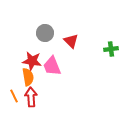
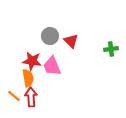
gray circle: moved 5 px right, 3 px down
orange semicircle: moved 1 px down
orange line: rotated 24 degrees counterclockwise
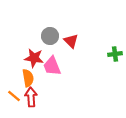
green cross: moved 4 px right, 5 px down
red star: moved 2 px right, 3 px up
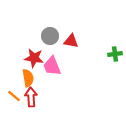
red triangle: rotated 35 degrees counterclockwise
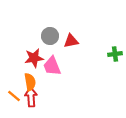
red triangle: rotated 21 degrees counterclockwise
red star: rotated 18 degrees counterclockwise
orange semicircle: moved 2 px right, 4 px down
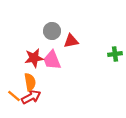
gray circle: moved 2 px right, 5 px up
pink trapezoid: moved 6 px up
red arrow: rotated 66 degrees clockwise
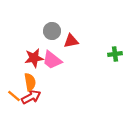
pink trapezoid: rotated 30 degrees counterclockwise
